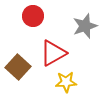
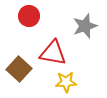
red circle: moved 4 px left
red triangle: rotated 40 degrees clockwise
brown square: moved 1 px right, 2 px down
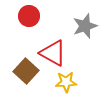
red triangle: rotated 20 degrees clockwise
brown square: moved 7 px right, 2 px down
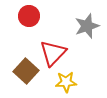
gray star: moved 2 px right
red triangle: rotated 44 degrees clockwise
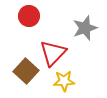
gray star: moved 2 px left, 2 px down
yellow star: moved 2 px left, 1 px up
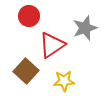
red triangle: moved 1 px left, 8 px up; rotated 12 degrees clockwise
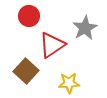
gray star: rotated 10 degrees counterclockwise
yellow star: moved 5 px right, 2 px down
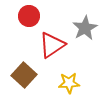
brown square: moved 2 px left, 4 px down
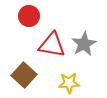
gray star: moved 1 px left, 16 px down
red triangle: rotated 44 degrees clockwise
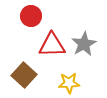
red circle: moved 2 px right
red triangle: rotated 12 degrees counterclockwise
